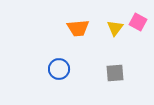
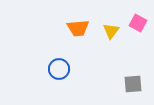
pink square: moved 1 px down
yellow triangle: moved 4 px left, 3 px down
gray square: moved 18 px right, 11 px down
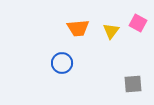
blue circle: moved 3 px right, 6 px up
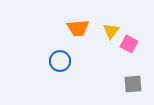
pink square: moved 9 px left, 21 px down
blue circle: moved 2 px left, 2 px up
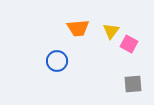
blue circle: moved 3 px left
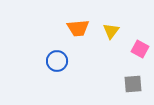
pink square: moved 11 px right, 5 px down
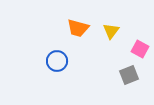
orange trapezoid: rotated 20 degrees clockwise
gray square: moved 4 px left, 9 px up; rotated 18 degrees counterclockwise
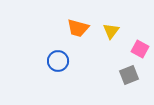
blue circle: moved 1 px right
